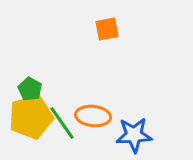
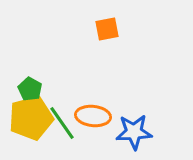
yellow pentagon: moved 1 px down
blue star: moved 3 px up
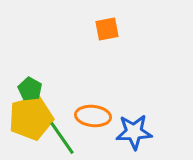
green line: moved 15 px down
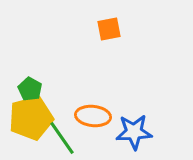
orange square: moved 2 px right
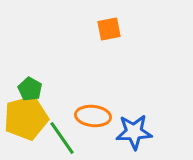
yellow pentagon: moved 5 px left
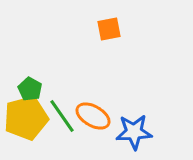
orange ellipse: rotated 24 degrees clockwise
green line: moved 22 px up
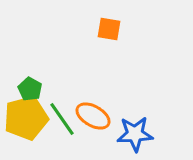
orange square: rotated 20 degrees clockwise
green line: moved 3 px down
blue star: moved 1 px right, 2 px down
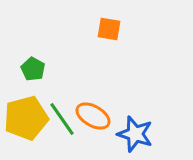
green pentagon: moved 3 px right, 20 px up
blue star: rotated 21 degrees clockwise
